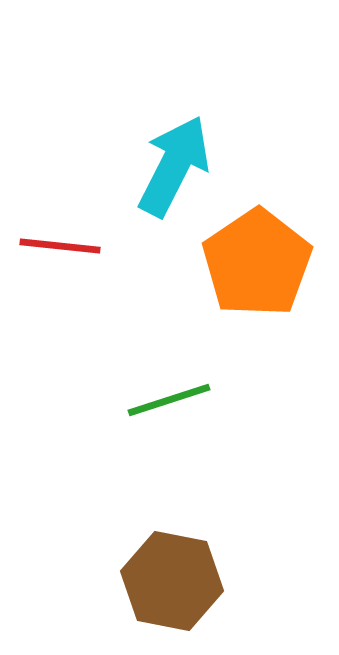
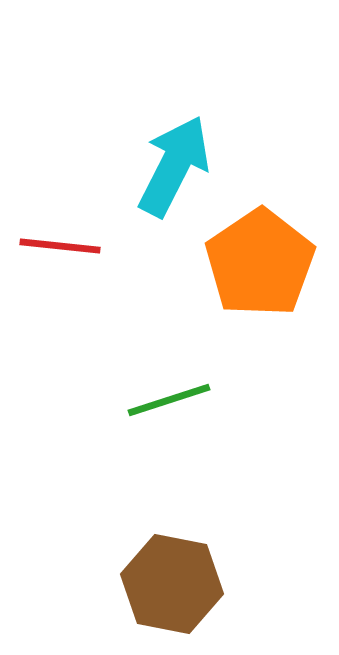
orange pentagon: moved 3 px right
brown hexagon: moved 3 px down
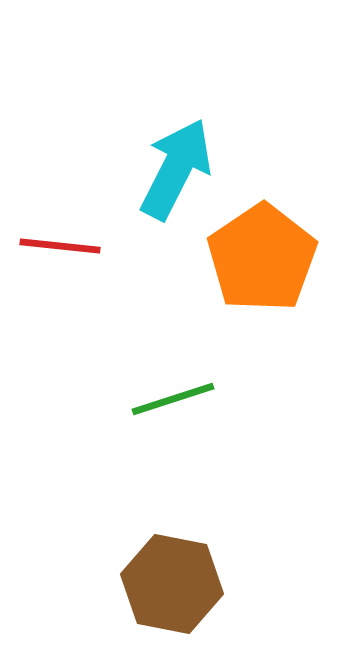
cyan arrow: moved 2 px right, 3 px down
orange pentagon: moved 2 px right, 5 px up
green line: moved 4 px right, 1 px up
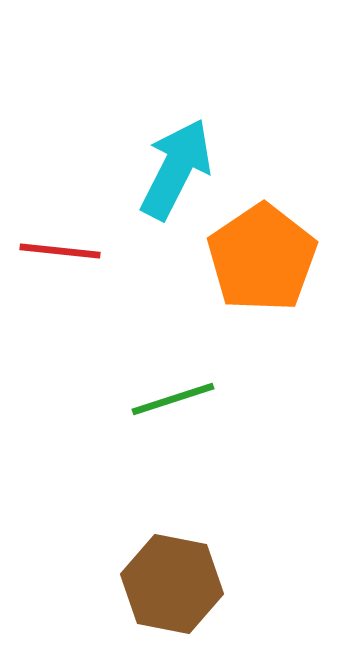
red line: moved 5 px down
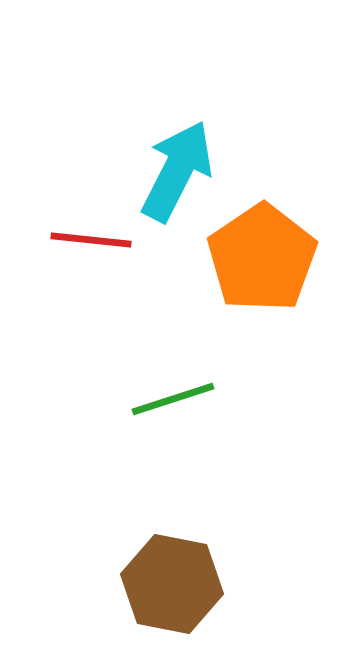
cyan arrow: moved 1 px right, 2 px down
red line: moved 31 px right, 11 px up
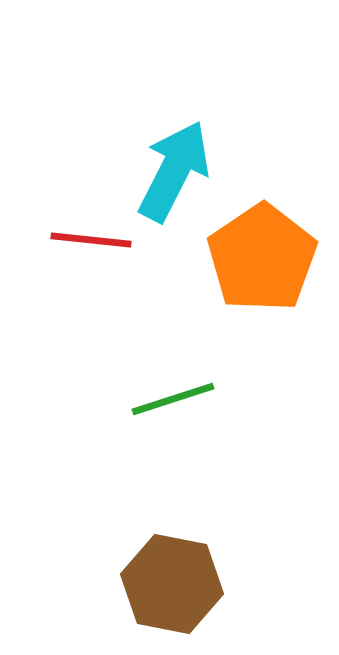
cyan arrow: moved 3 px left
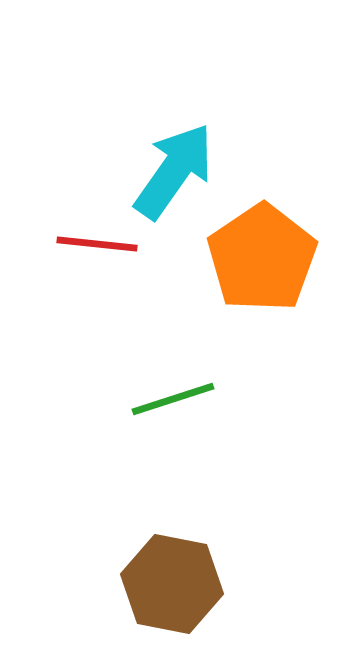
cyan arrow: rotated 8 degrees clockwise
red line: moved 6 px right, 4 px down
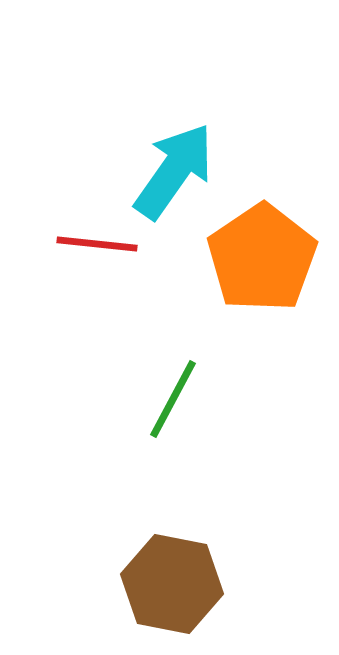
green line: rotated 44 degrees counterclockwise
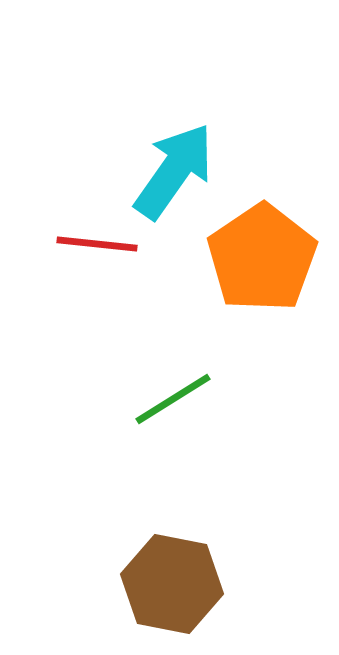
green line: rotated 30 degrees clockwise
